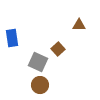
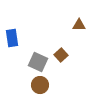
brown square: moved 3 px right, 6 px down
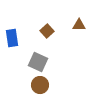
brown square: moved 14 px left, 24 px up
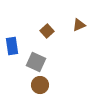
brown triangle: rotated 24 degrees counterclockwise
blue rectangle: moved 8 px down
gray square: moved 2 px left
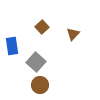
brown triangle: moved 6 px left, 9 px down; rotated 24 degrees counterclockwise
brown square: moved 5 px left, 4 px up
gray square: rotated 18 degrees clockwise
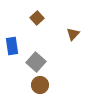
brown square: moved 5 px left, 9 px up
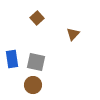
blue rectangle: moved 13 px down
gray square: rotated 30 degrees counterclockwise
brown circle: moved 7 px left
